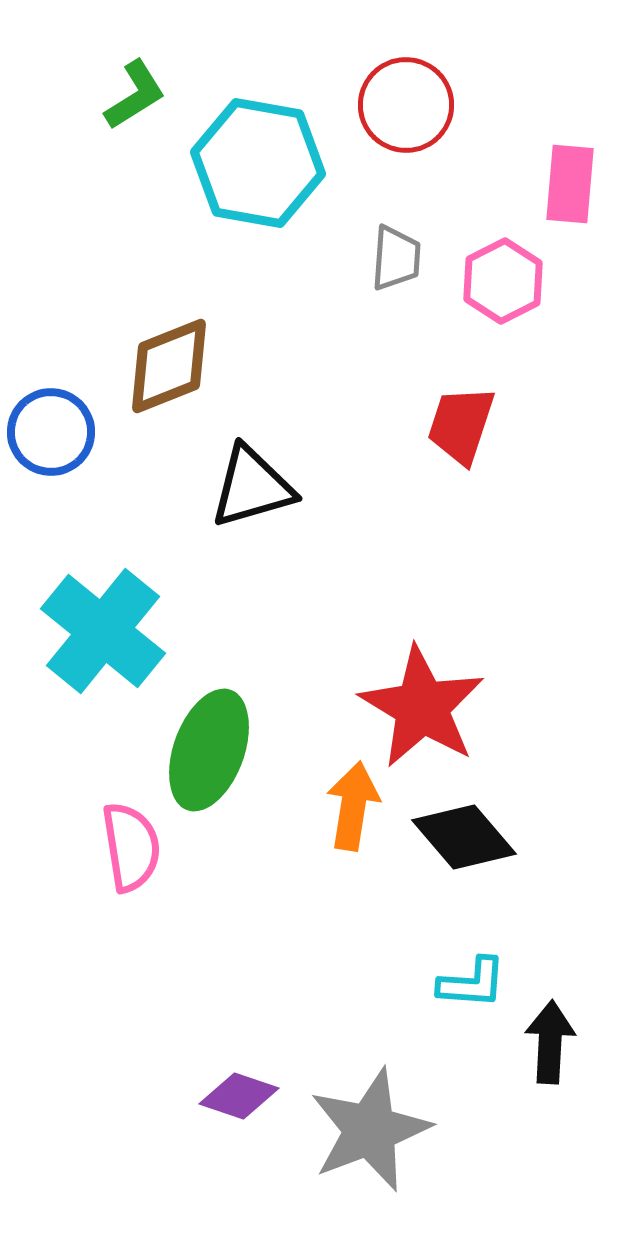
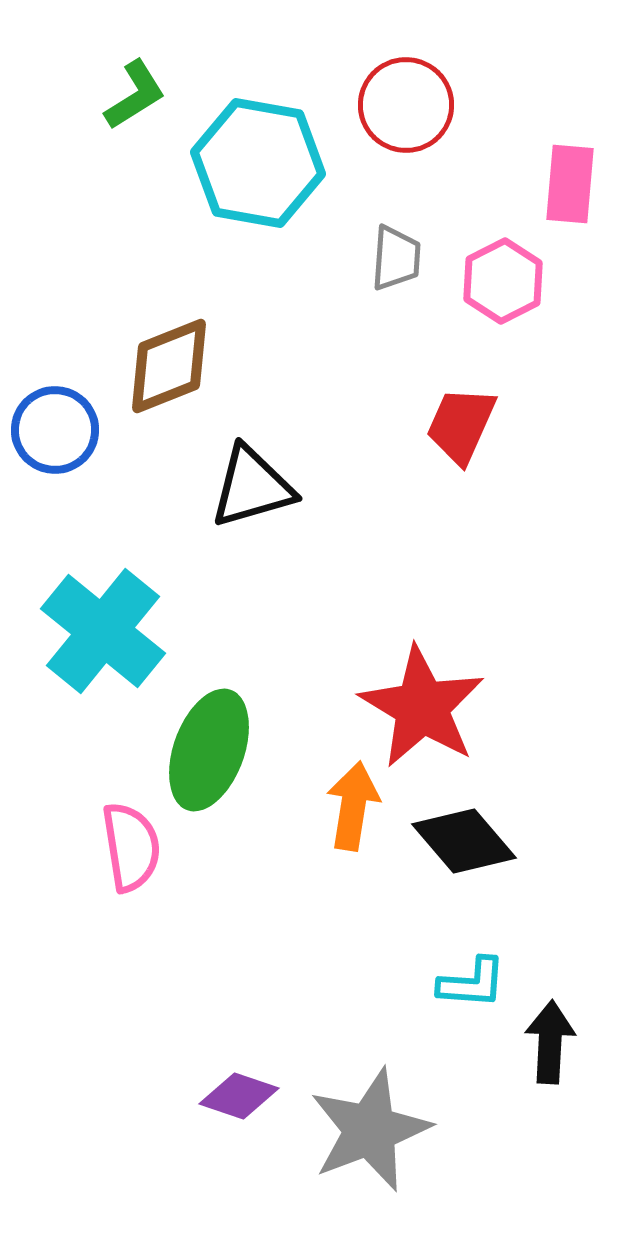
red trapezoid: rotated 6 degrees clockwise
blue circle: moved 4 px right, 2 px up
black diamond: moved 4 px down
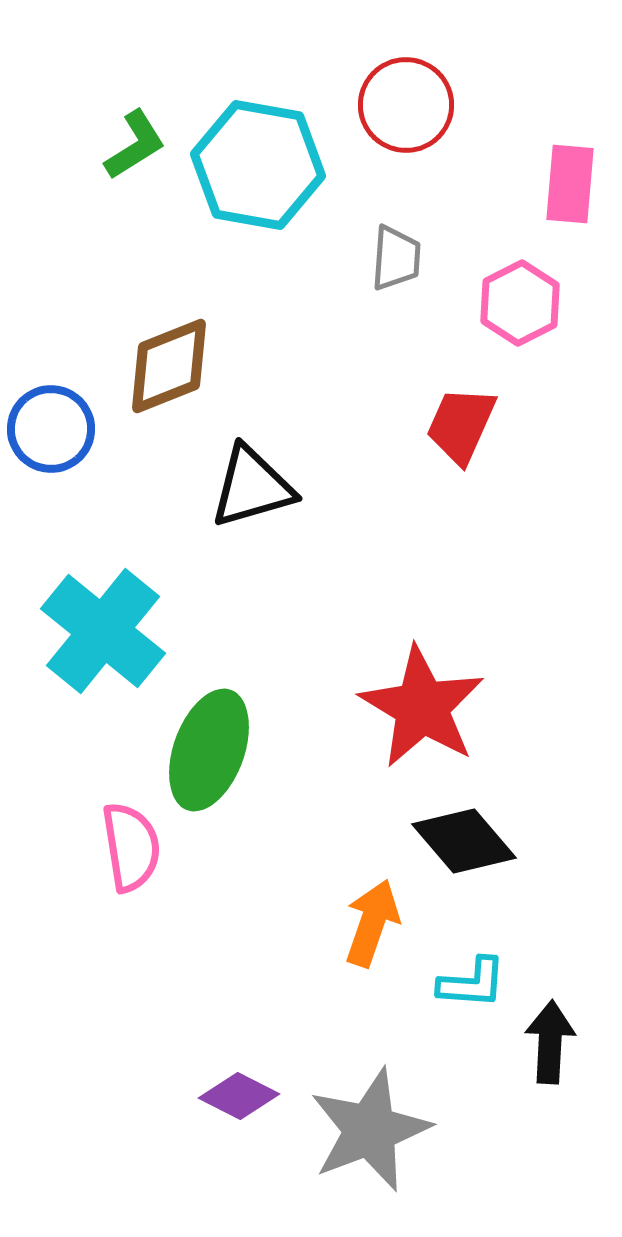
green L-shape: moved 50 px down
cyan hexagon: moved 2 px down
pink hexagon: moved 17 px right, 22 px down
blue circle: moved 4 px left, 1 px up
orange arrow: moved 19 px right, 117 px down; rotated 10 degrees clockwise
purple diamond: rotated 8 degrees clockwise
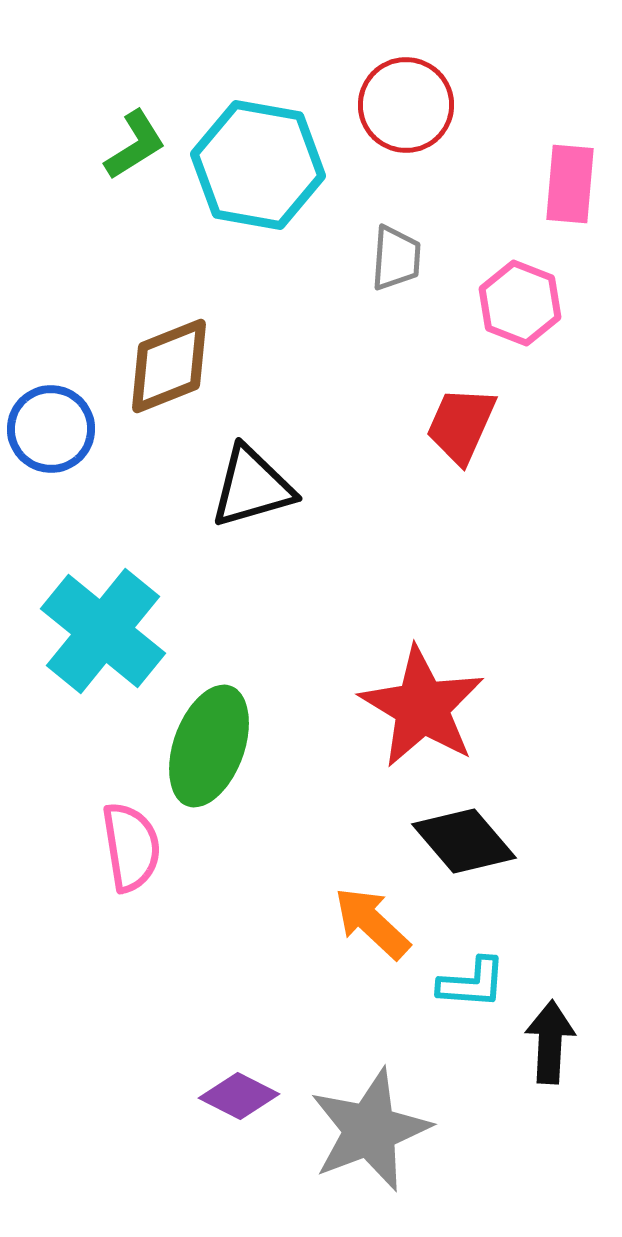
pink hexagon: rotated 12 degrees counterclockwise
green ellipse: moved 4 px up
orange arrow: rotated 66 degrees counterclockwise
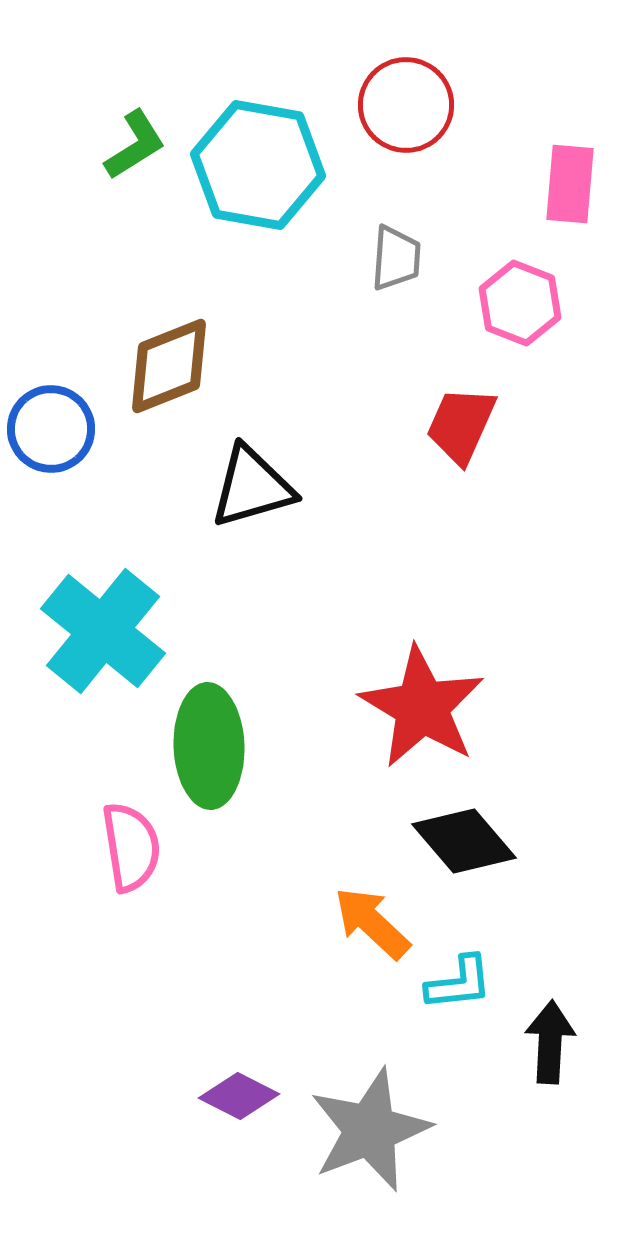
green ellipse: rotated 22 degrees counterclockwise
cyan L-shape: moved 13 px left; rotated 10 degrees counterclockwise
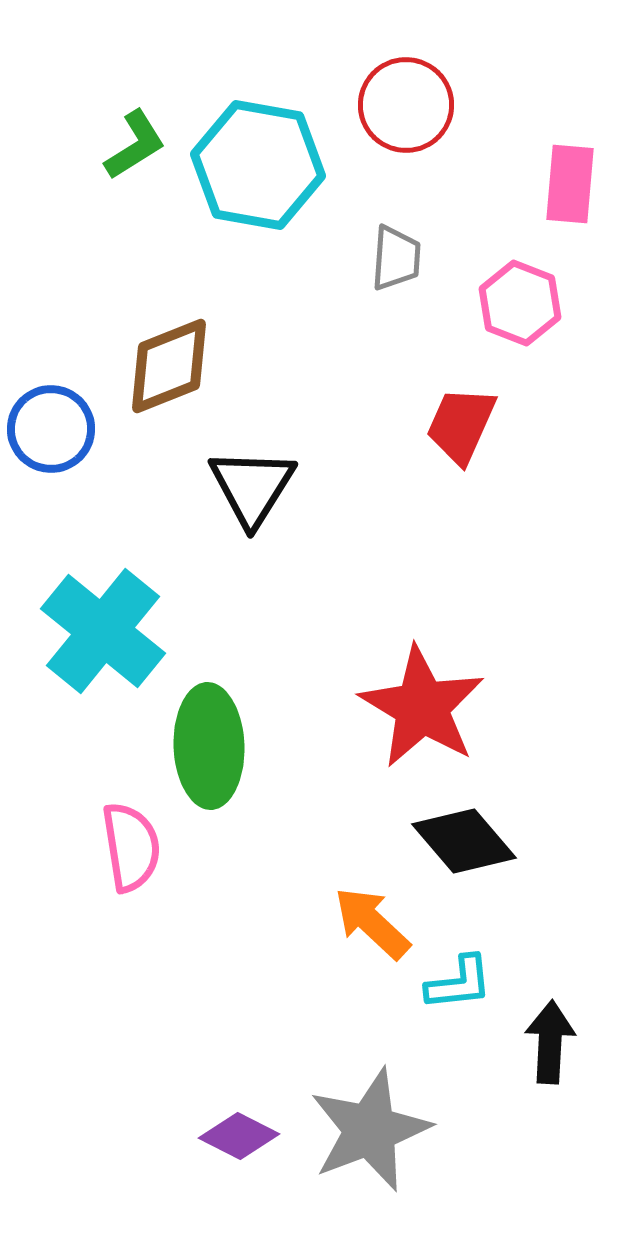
black triangle: rotated 42 degrees counterclockwise
purple diamond: moved 40 px down
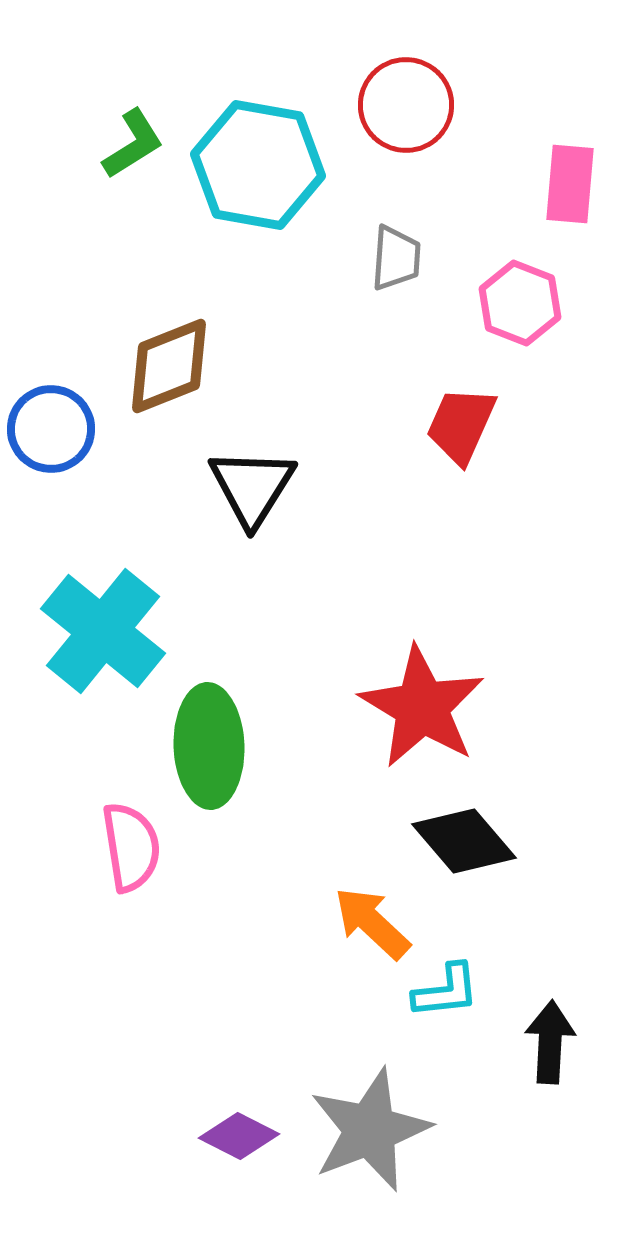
green L-shape: moved 2 px left, 1 px up
cyan L-shape: moved 13 px left, 8 px down
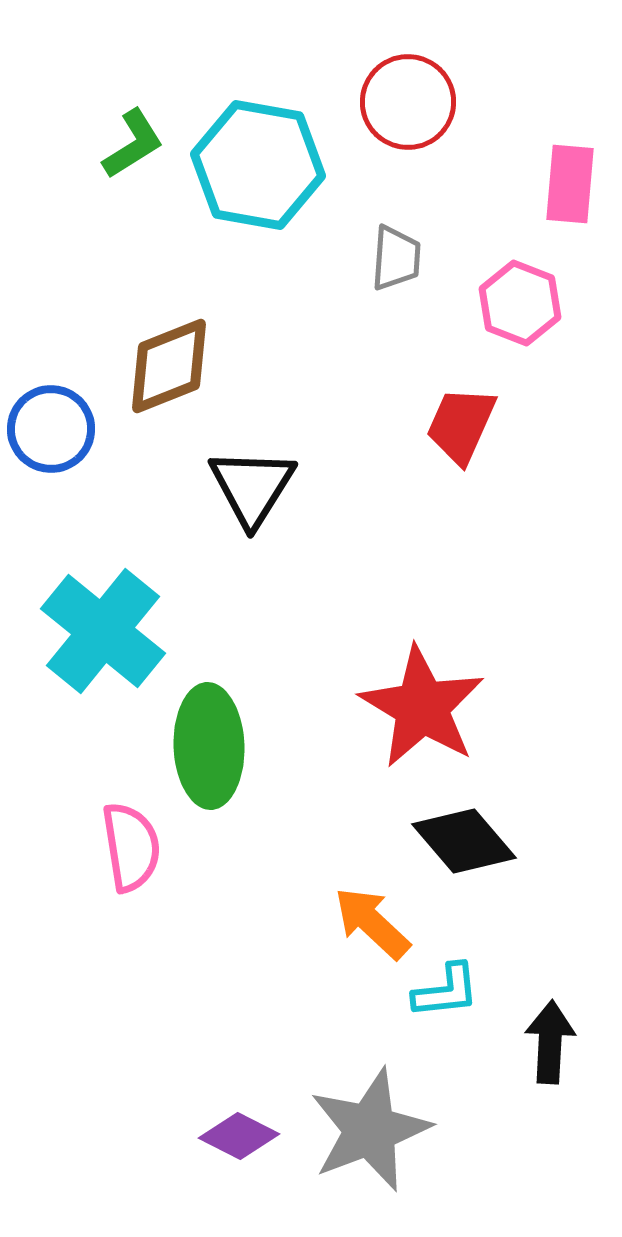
red circle: moved 2 px right, 3 px up
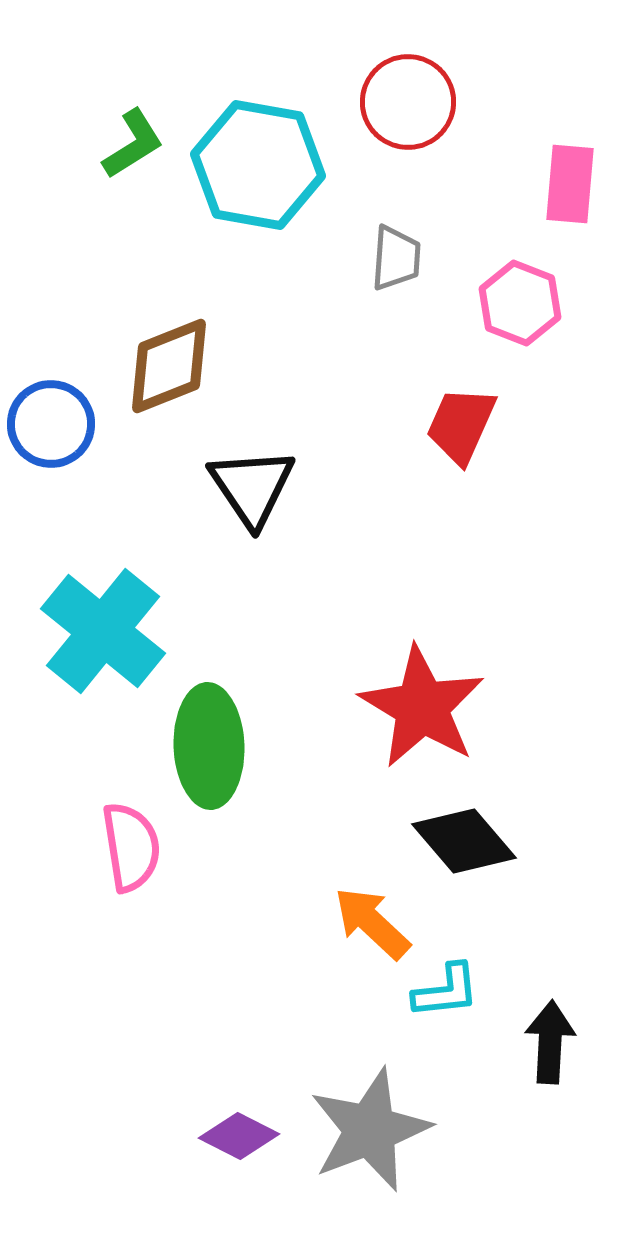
blue circle: moved 5 px up
black triangle: rotated 6 degrees counterclockwise
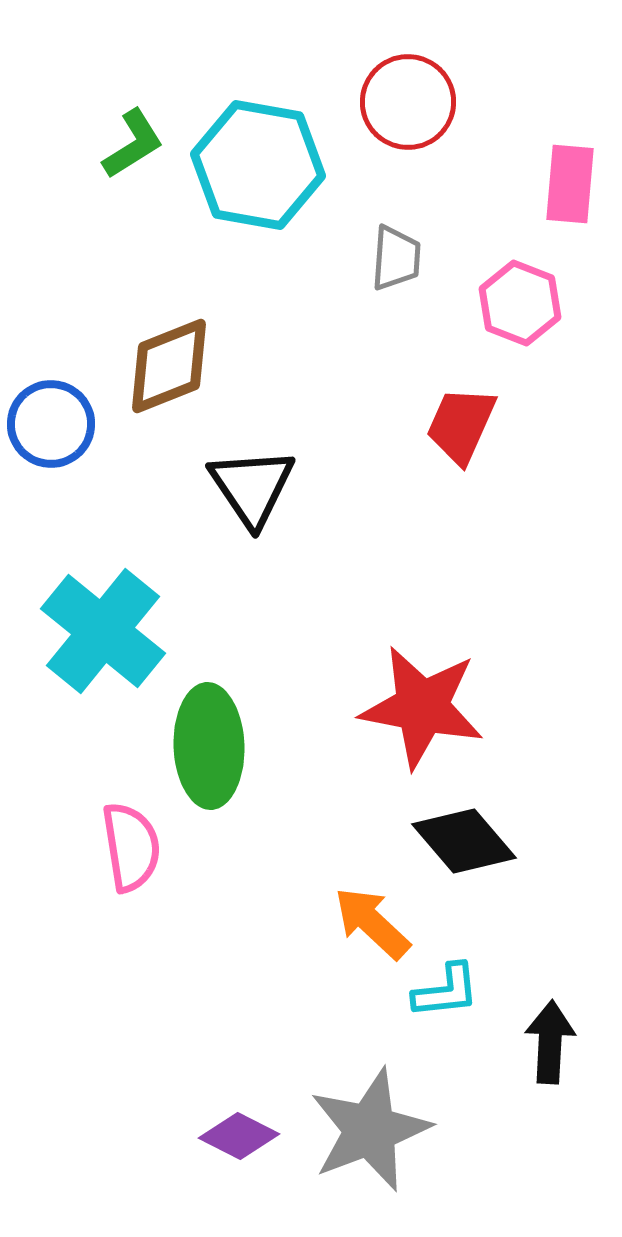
red star: rotated 20 degrees counterclockwise
